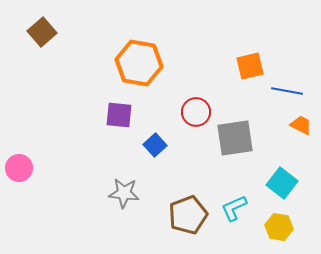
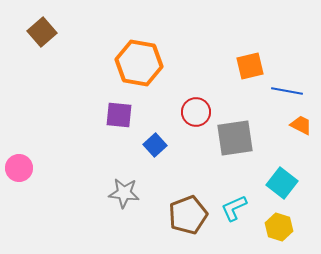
yellow hexagon: rotated 8 degrees clockwise
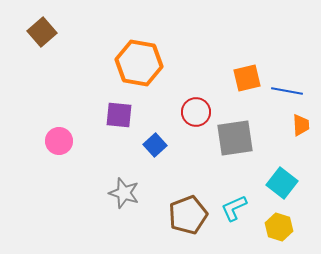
orange square: moved 3 px left, 12 px down
orange trapezoid: rotated 60 degrees clockwise
pink circle: moved 40 px right, 27 px up
gray star: rotated 12 degrees clockwise
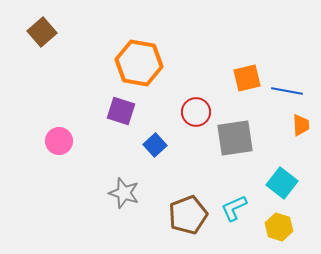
purple square: moved 2 px right, 4 px up; rotated 12 degrees clockwise
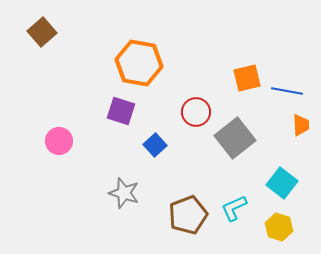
gray square: rotated 30 degrees counterclockwise
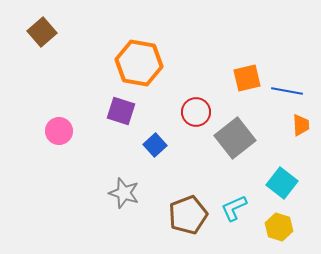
pink circle: moved 10 px up
